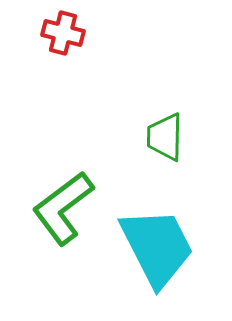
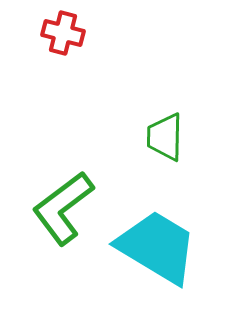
cyan trapezoid: rotated 32 degrees counterclockwise
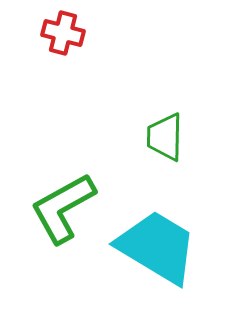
green L-shape: rotated 8 degrees clockwise
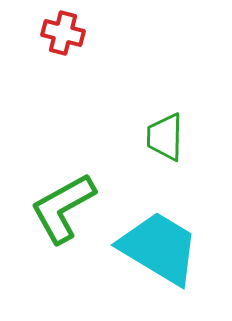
cyan trapezoid: moved 2 px right, 1 px down
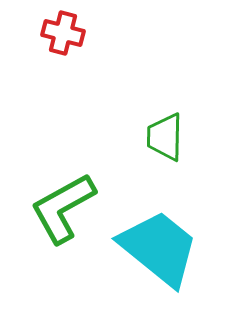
cyan trapezoid: rotated 8 degrees clockwise
